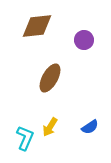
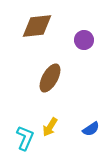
blue semicircle: moved 1 px right, 2 px down
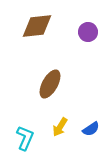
purple circle: moved 4 px right, 8 px up
brown ellipse: moved 6 px down
yellow arrow: moved 10 px right
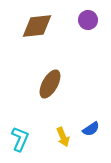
purple circle: moved 12 px up
yellow arrow: moved 3 px right, 10 px down; rotated 54 degrees counterclockwise
cyan L-shape: moved 5 px left, 1 px down
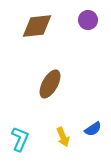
blue semicircle: moved 2 px right
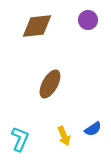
yellow arrow: moved 1 px right, 1 px up
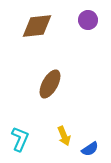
blue semicircle: moved 3 px left, 20 px down
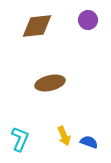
brown ellipse: moved 1 px up; rotated 48 degrees clockwise
blue semicircle: moved 1 px left, 7 px up; rotated 126 degrees counterclockwise
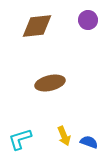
cyan L-shape: rotated 130 degrees counterclockwise
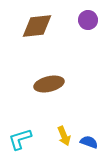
brown ellipse: moved 1 px left, 1 px down
